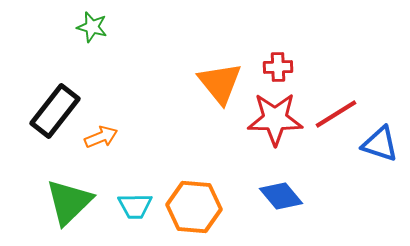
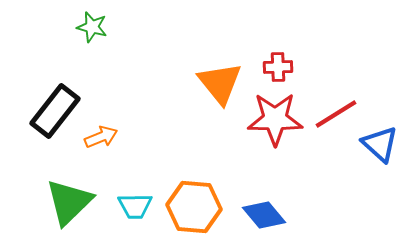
blue triangle: rotated 24 degrees clockwise
blue diamond: moved 17 px left, 19 px down
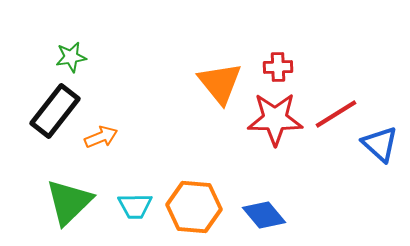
green star: moved 21 px left, 30 px down; rotated 24 degrees counterclockwise
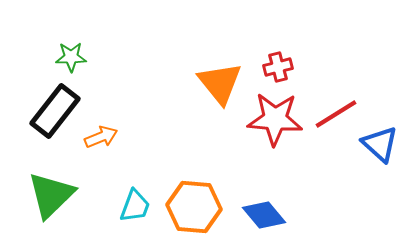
green star: rotated 8 degrees clockwise
red cross: rotated 12 degrees counterclockwise
red star: rotated 4 degrees clockwise
green triangle: moved 18 px left, 7 px up
cyan trapezoid: rotated 69 degrees counterclockwise
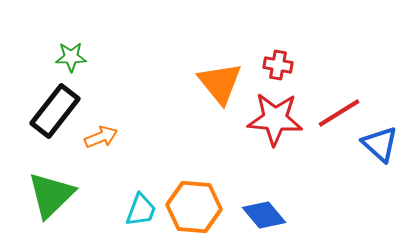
red cross: moved 2 px up; rotated 24 degrees clockwise
red line: moved 3 px right, 1 px up
cyan trapezoid: moved 6 px right, 4 px down
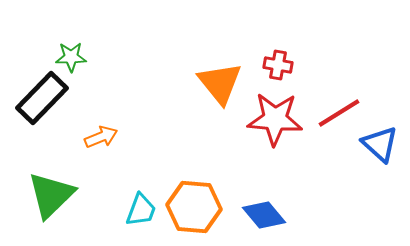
black rectangle: moved 13 px left, 13 px up; rotated 6 degrees clockwise
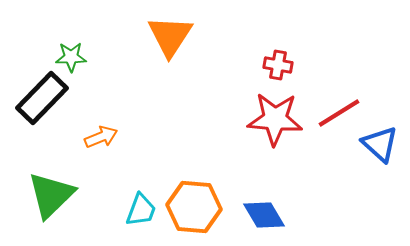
orange triangle: moved 50 px left, 47 px up; rotated 12 degrees clockwise
blue diamond: rotated 9 degrees clockwise
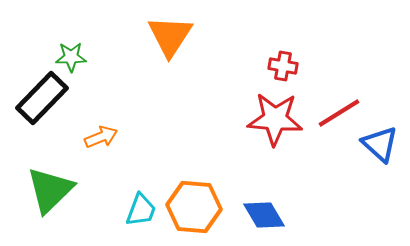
red cross: moved 5 px right, 1 px down
green triangle: moved 1 px left, 5 px up
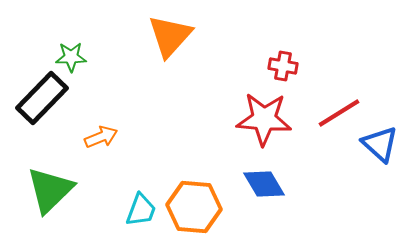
orange triangle: rotated 9 degrees clockwise
red star: moved 11 px left
blue diamond: moved 31 px up
